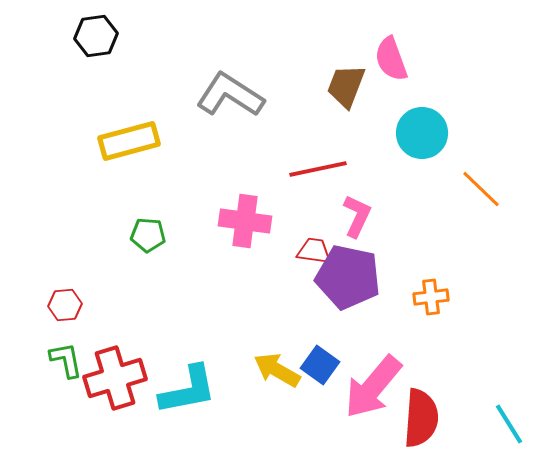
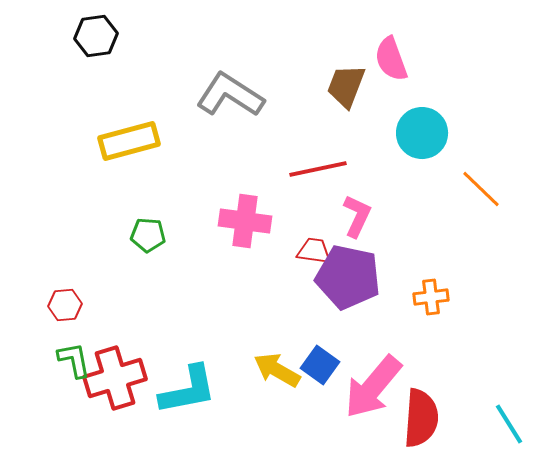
green L-shape: moved 8 px right
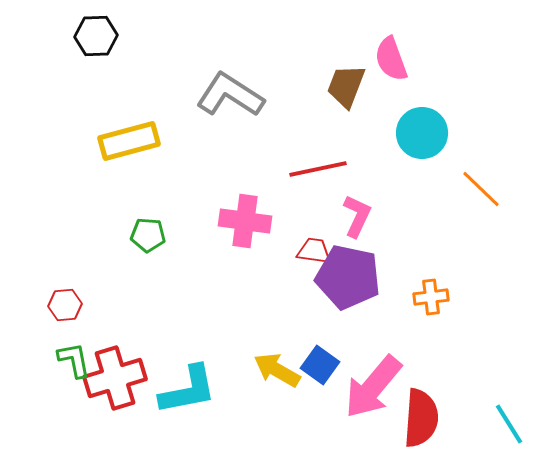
black hexagon: rotated 6 degrees clockwise
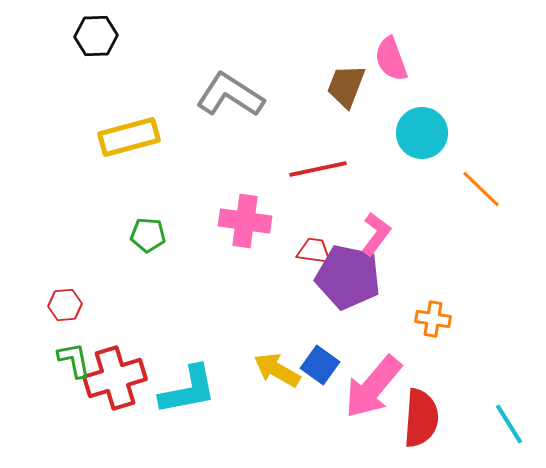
yellow rectangle: moved 4 px up
pink L-shape: moved 19 px right, 18 px down; rotated 12 degrees clockwise
orange cross: moved 2 px right, 22 px down; rotated 16 degrees clockwise
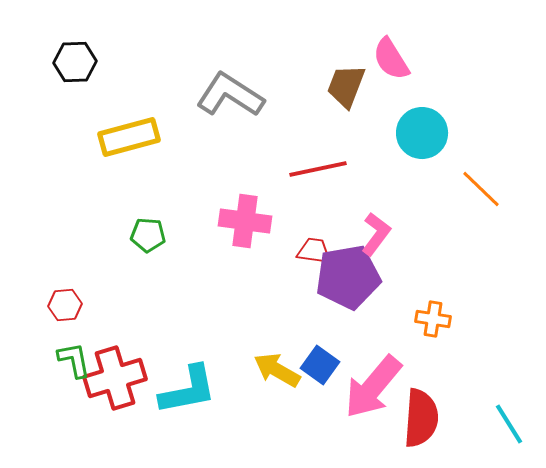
black hexagon: moved 21 px left, 26 px down
pink semicircle: rotated 12 degrees counterclockwise
purple pentagon: rotated 22 degrees counterclockwise
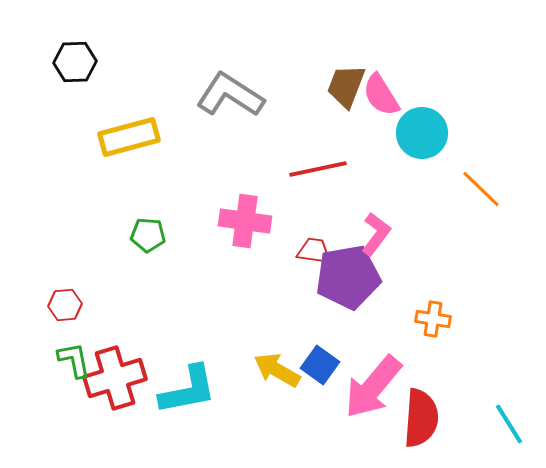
pink semicircle: moved 10 px left, 36 px down
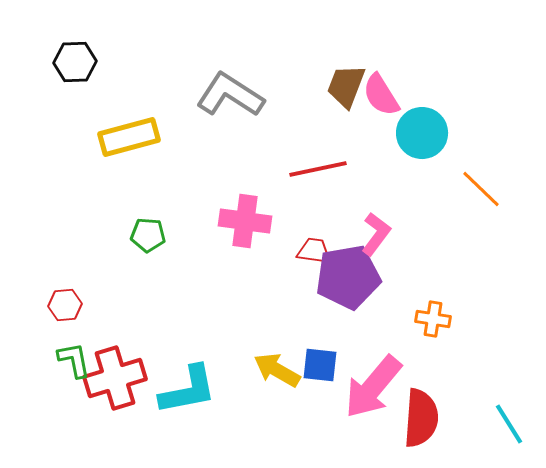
blue square: rotated 30 degrees counterclockwise
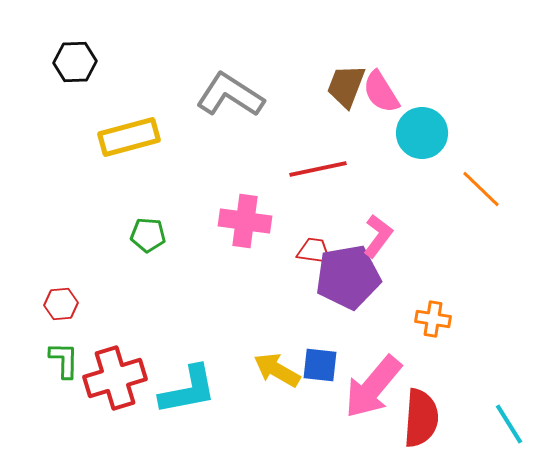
pink semicircle: moved 3 px up
pink L-shape: moved 2 px right, 2 px down
red hexagon: moved 4 px left, 1 px up
green L-shape: moved 10 px left; rotated 12 degrees clockwise
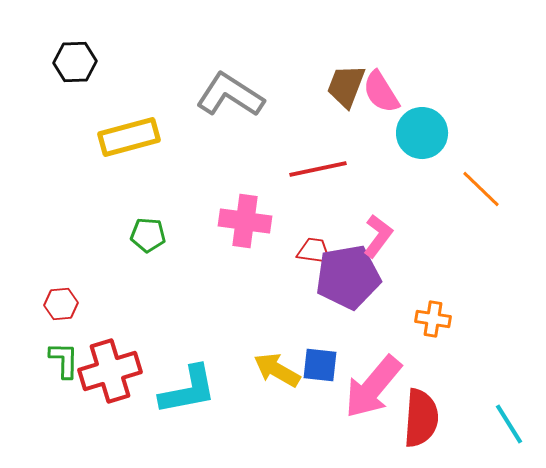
red cross: moved 5 px left, 7 px up
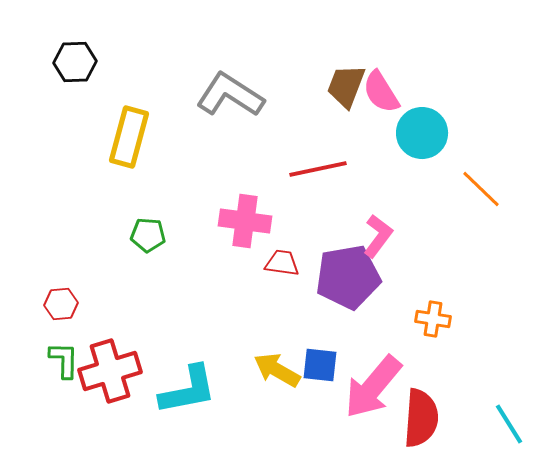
yellow rectangle: rotated 60 degrees counterclockwise
red trapezoid: moved 32 px left, 12 px down
